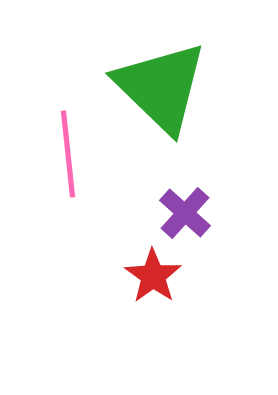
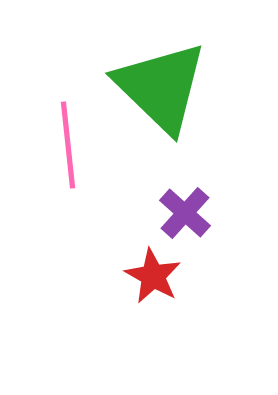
pink line: moved 9 px up
red star: rotated 6 degrees counterclockwise
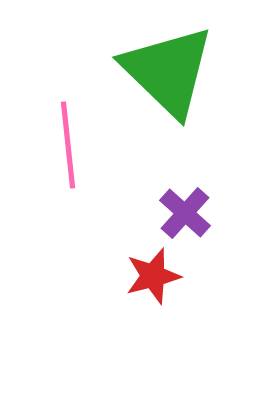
green triangle: moved 7 px right, 16 px up
red star: rotated 28 degrees clockwise
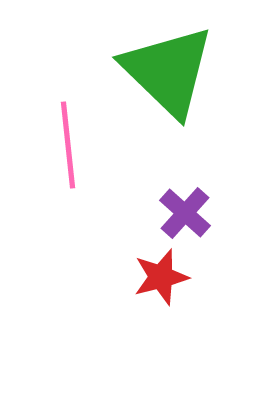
red star: moved 8 px right, 1 px down
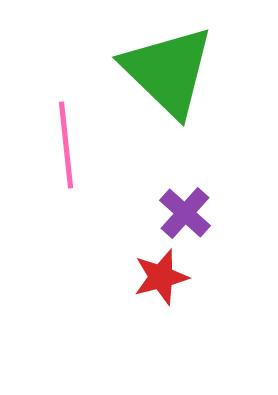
pink line: moved 2 px left
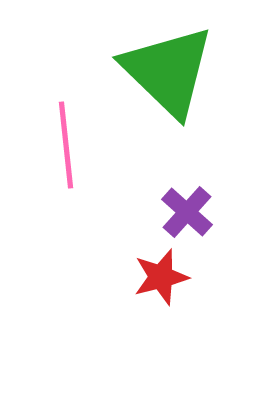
purple cross: moved 2 px right, 1 px up
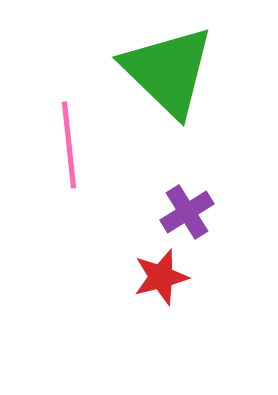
pink line: moved 3 px right
purple cross: rotated 16 degrees clockwise
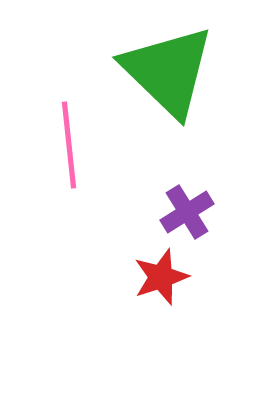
red star: rotated 4 degrees counterclockwise
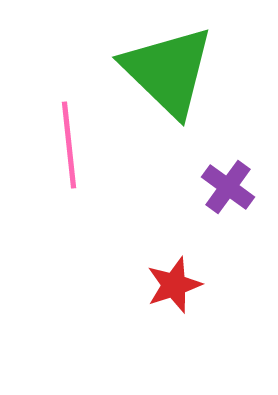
purple cross: moved 41 px right, 25 px up; rotated 22 degrees counterclockwise
red star: moved 13 px right, 8 px down
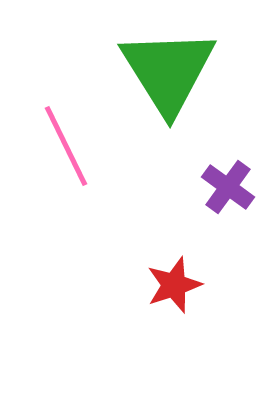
green triangle: rotated 14 degrees clockwise
pink line: moved 3 px left, 1 px down; rotated 20 degrees counterclockwise
